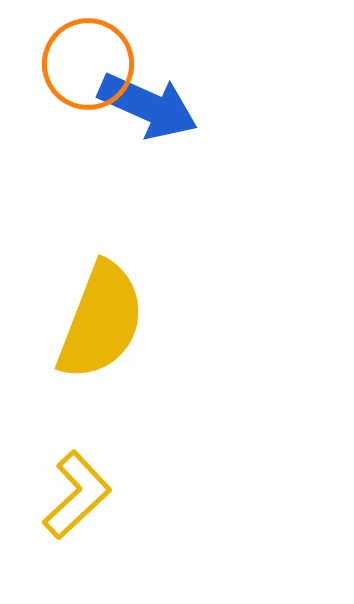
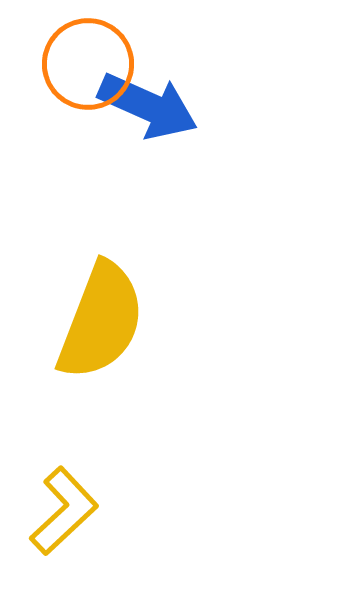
yellow L-shape: moved 13 px left, 16 px down
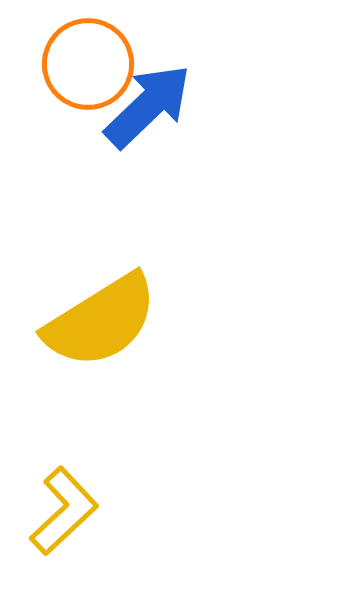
blue arrow: rotated 68 degrees counterclockwise
yellow semicircle: rotated 37 degrees clockwise
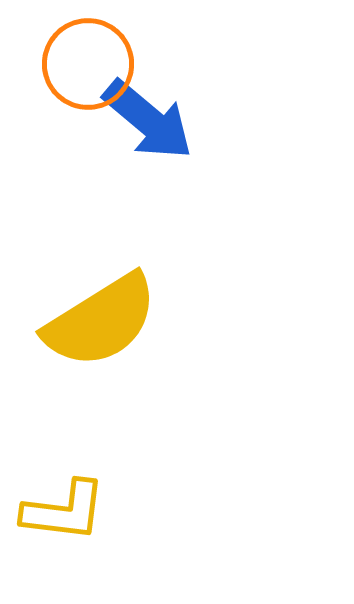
blue arrow: moved 14 px down; rotated 84 degrees clockwise
yellow L-shape: rotated 50 degrees clockwise
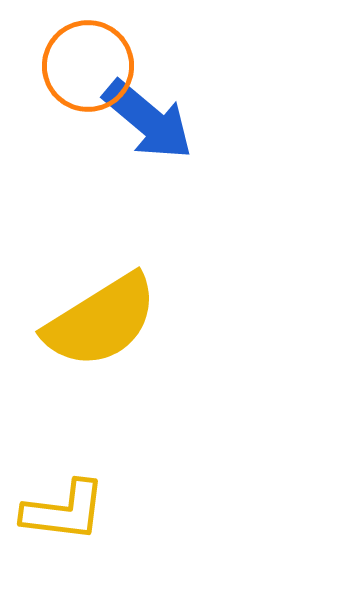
orange circle: moved 2 px down
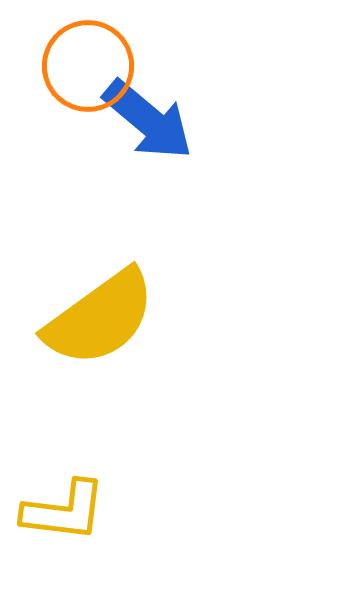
yellow semicircle: moved 1 px left, 3 px up; rotated 4 degrees counterclockwise
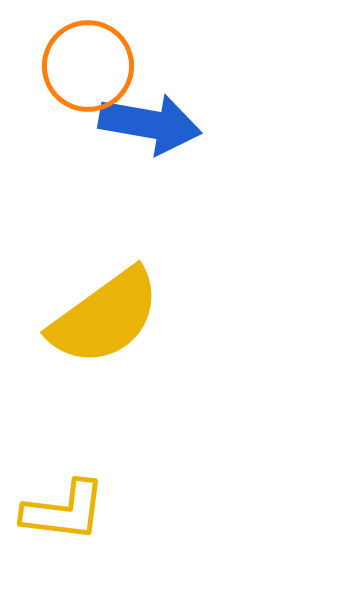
blue arrow: moved 2 px right, 4 px down; rotated 30 degrees counterclockwise
yellow semicircle: moved 5 px right, 1 px up
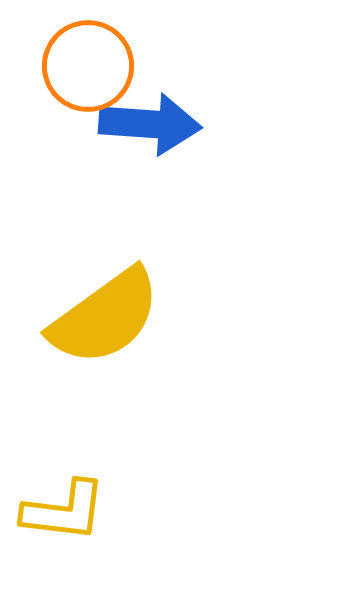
blue arrow: rotated 6 degrees counterclockwise
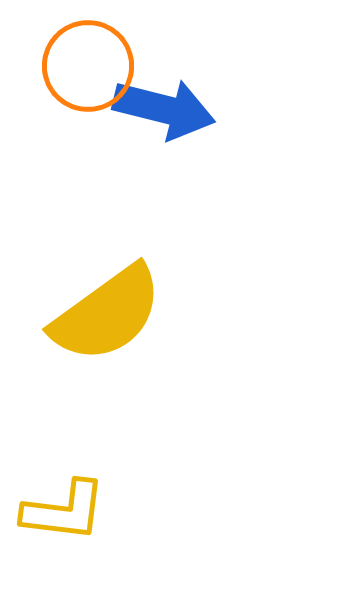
blue arrow: moved 14 px right, 15 px up; rotated 10 degrees clockwise
yellow semicircle: moved 2 px right, 3 px up
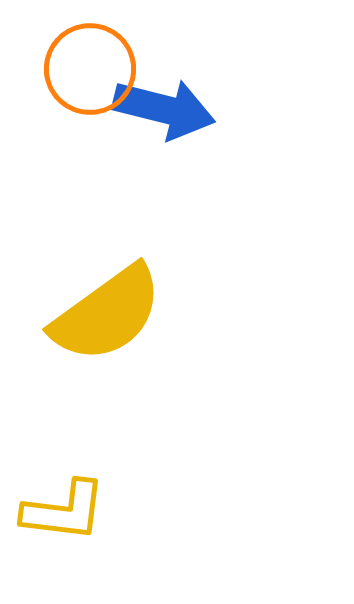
orange circle: moved 2 px right, 3 px down
